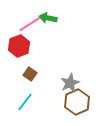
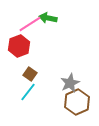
cyan line: moved 3 px right, 10 px up
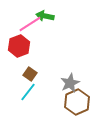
green arrow: moved 3 px left, 2 px up
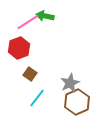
pink line: moved 2 px left, 2 px up
red hexagon: moved 2 px down
cyan line: moved 9 px right, 6 px down
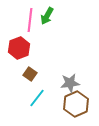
green arrow: moved 2 px right; rotated 72 degrees counterclockwise
pink line: moved 2 px right, 2 px up; rotated 50 degrees counterclockwise
gray star: rotated 18 degrees clockwise
brown hexagon: moved 1 px left, 2 px down
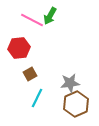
green arrow: moved 3 px right
pink line: moved 2 px right; rotated 70 degrees counterclockwise
red hexagon: rotated 15 degrees clockwise
brown square: rotated 24 degrees clockwise
cyan line: rotated 12 degrees counterclockwise
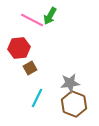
brown square: moved 6 px up
brown hexagon: moved 2 px left; rotated 15 degrees counterclockwise
